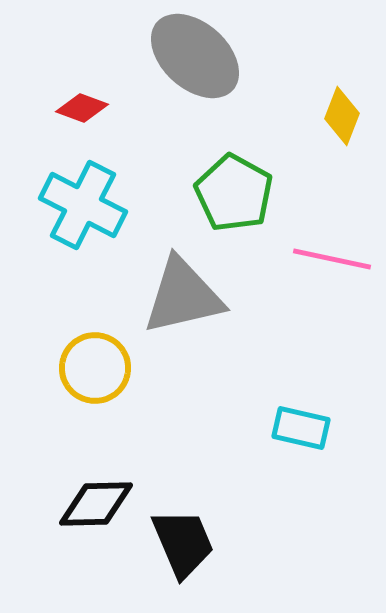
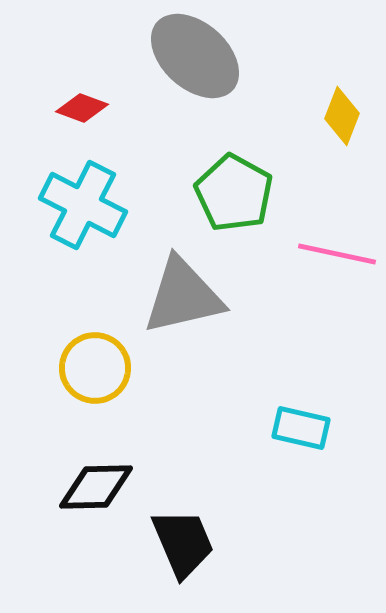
pink line: moved 5 px right, 5 px up
black diamond: moved 17 px up
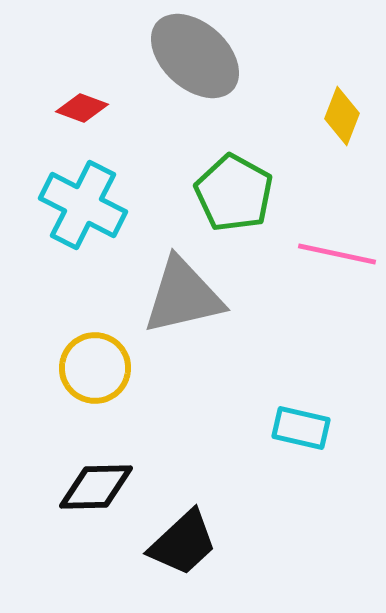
black trapezoid: rotated 70 degrees clockwise
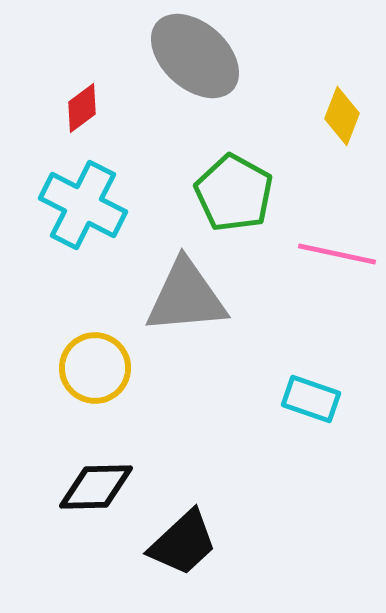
red diamond: rotated 57 degrees counterclockwise
gray triangle: moved 3 px right, 1 px down; rotated 8 degrees clockwise
cyan rectangle: moved 10 px right, 29 px up; rotated 6 degrees clockwise
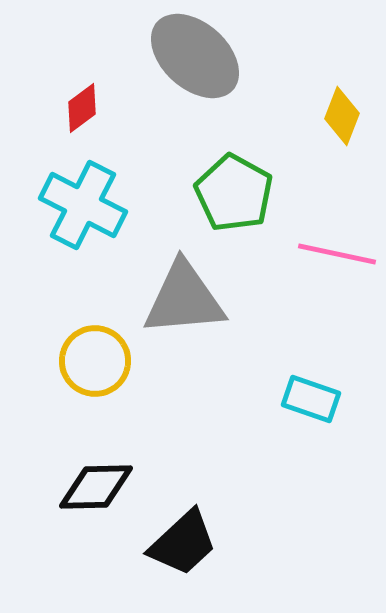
gray triangle: moved 2 px left, 2 px down
yellow circle: moved 7 px up
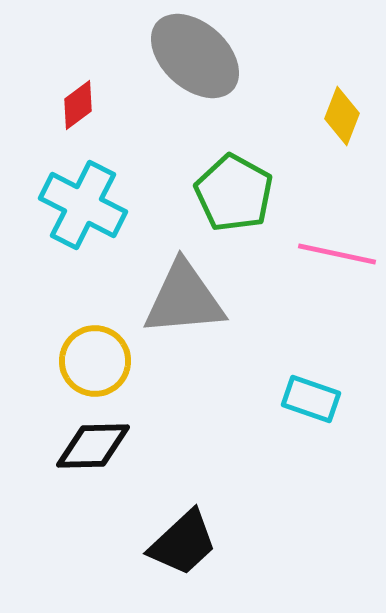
red diamond: moved 4 px left, 3 px up
black diamond: moved 3 px left, 41 px up
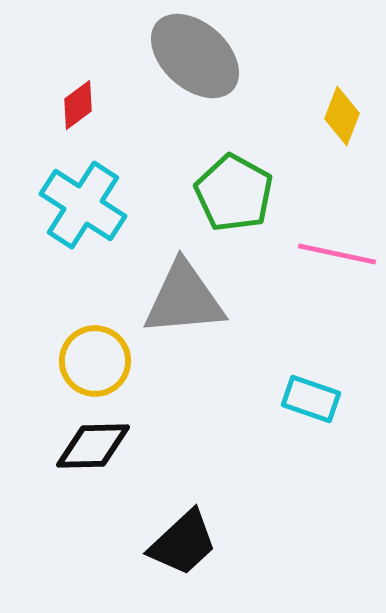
cyan cross: rotated 6 degrees clockwise
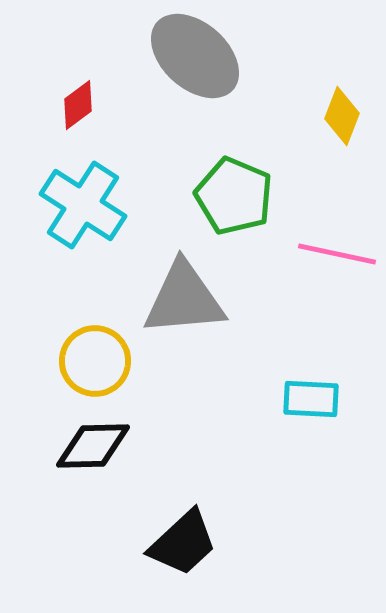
green pentagon: moved 3 px down; rotated 6 degrees counterclockwise
cyan rectangle: rotated 16 degrees counterclockwise
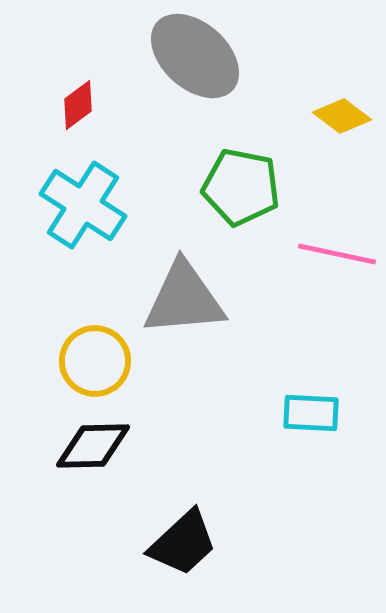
yellow diamond: rotated 74 degrees counterclockwise
green pentagon: moved 7 px right, 9 px up; rotated 12 degrees counterclockwise
cyan rectangle: moved 14 px down
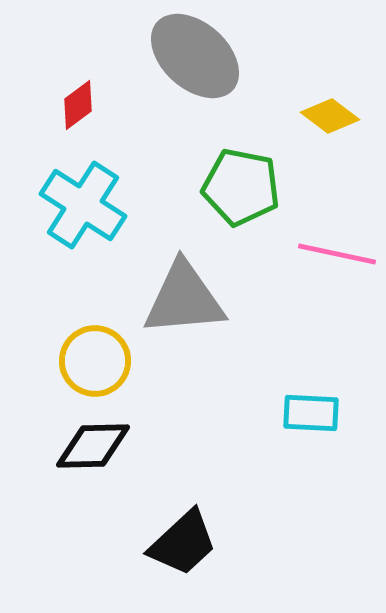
yellow diamond: moved 12 px left
